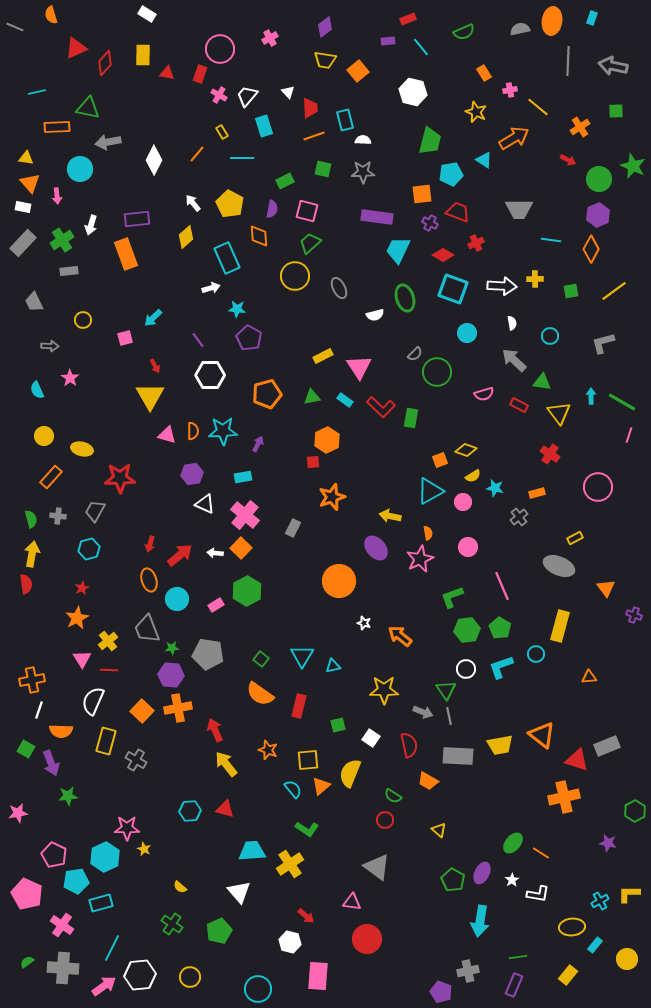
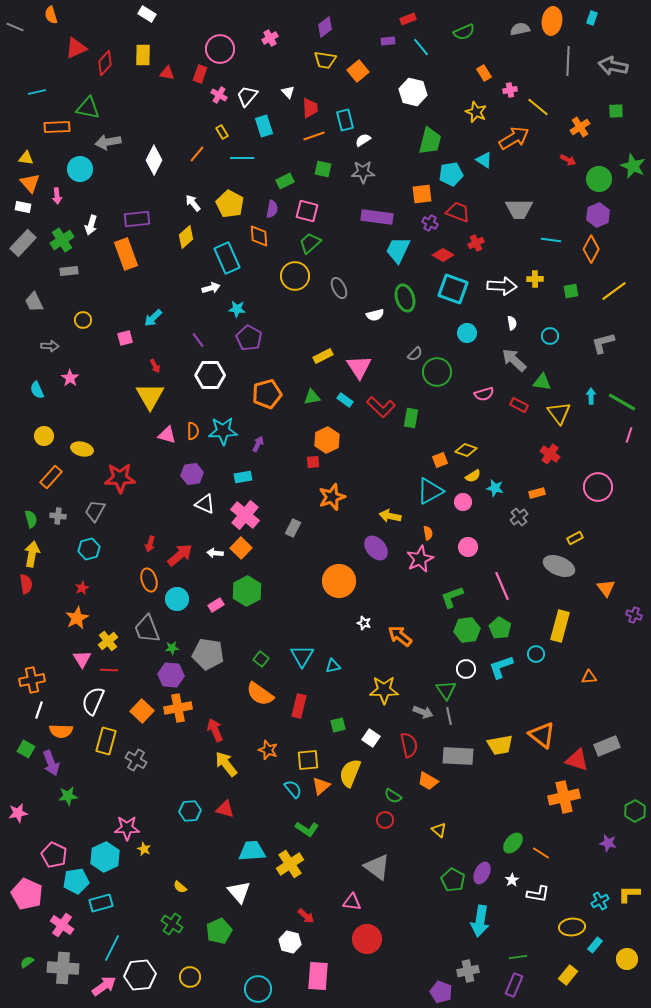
white semicircle at (363, 140): rotated 35 degrees counterclockwise
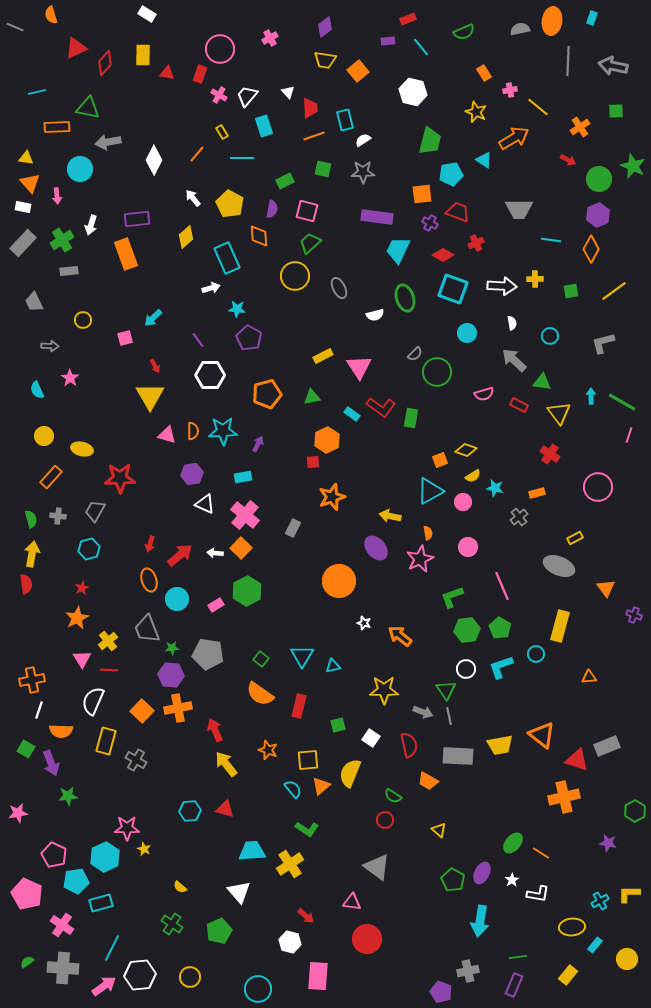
white arrow at (193, 203): moved 5 px up
cyan rectangle at (345, 400): moved 7 px right, 14 px down
red L-shape at (381, 407): rotated 8 degrees counterclockwise
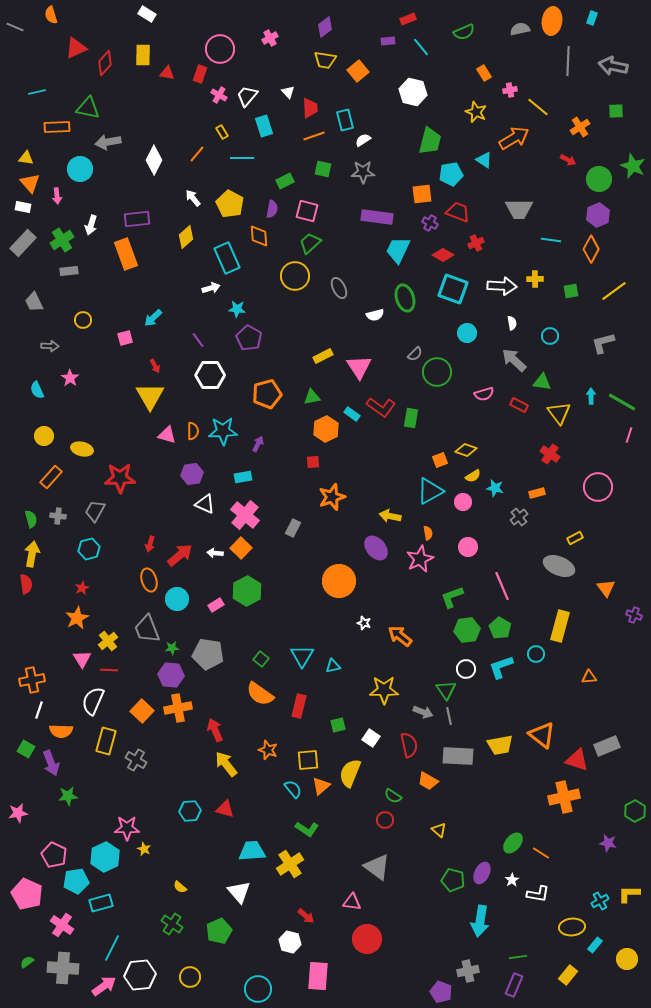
orange hexagon at (327, 440): moved 1 px left, 11 px up
green pentagon at (453, 880): rotated 15 degrees counterclockwise
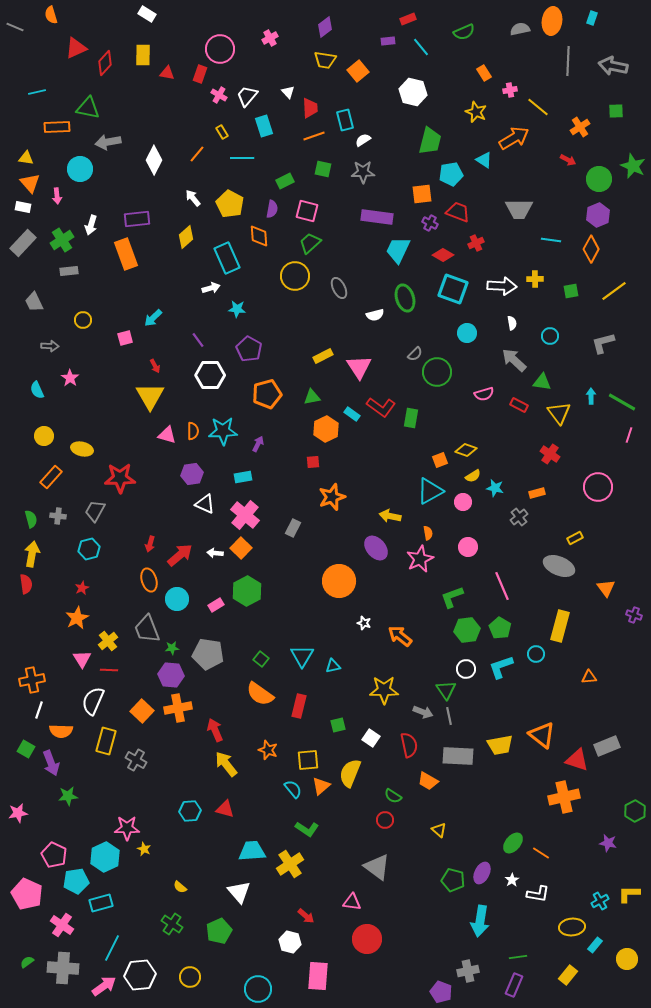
purple pentagon at (249, 338): moved 11 px down
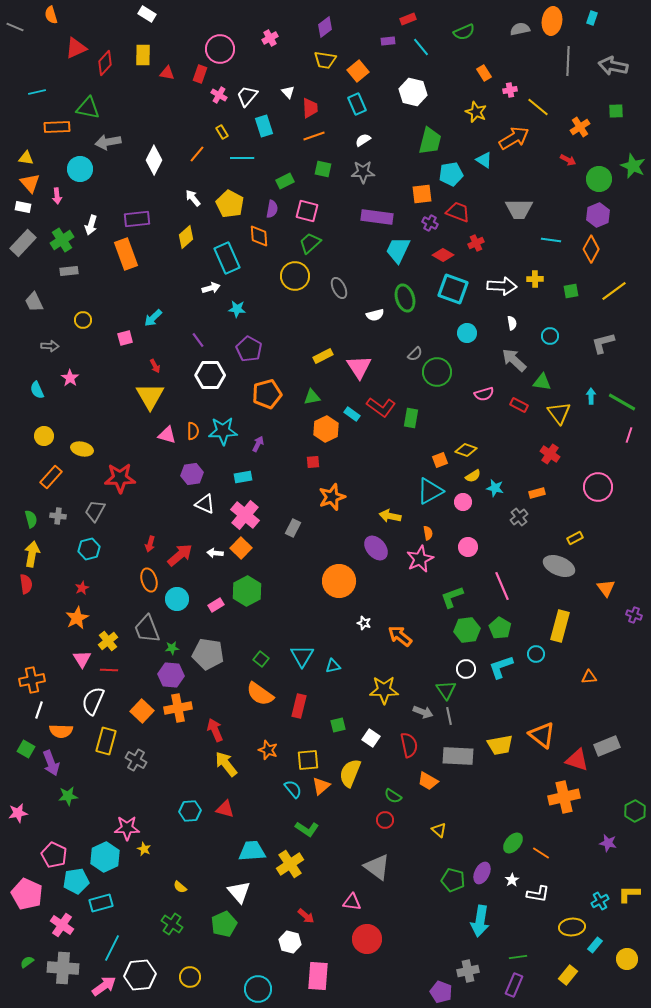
cyan rectangle at (345, 120): moved 12 px right, 16 px up; rotated 10 degrees counterclockwise
green pentagon at (219, 931): moved 5 px right, 7 px up
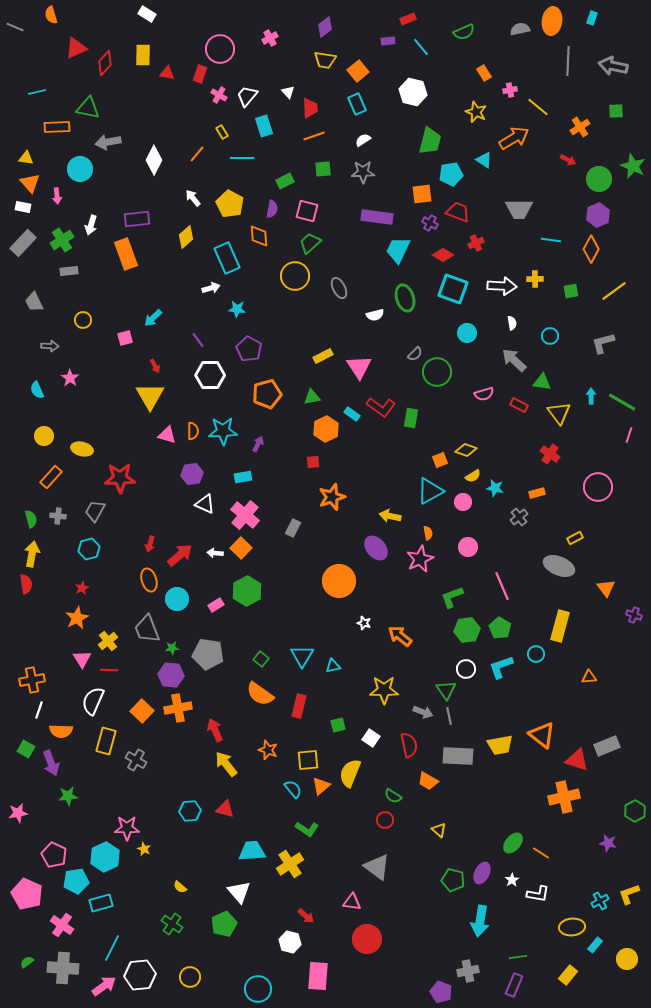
green square at (323, 169): rotated 18 degrees counterclockwise
yellow L-shape at (629, 894): rotated 20 degrees counterclockwise
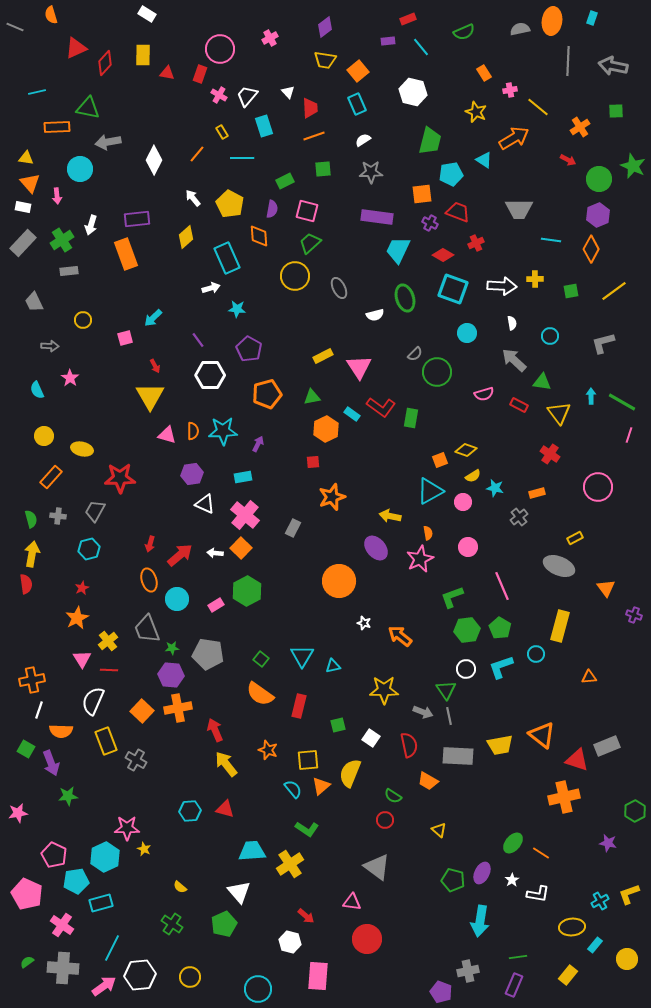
gray star at (363, 172): moved 8 px right
yellow rectangle at (106, 741): rotated 36 degrees counterclockwise
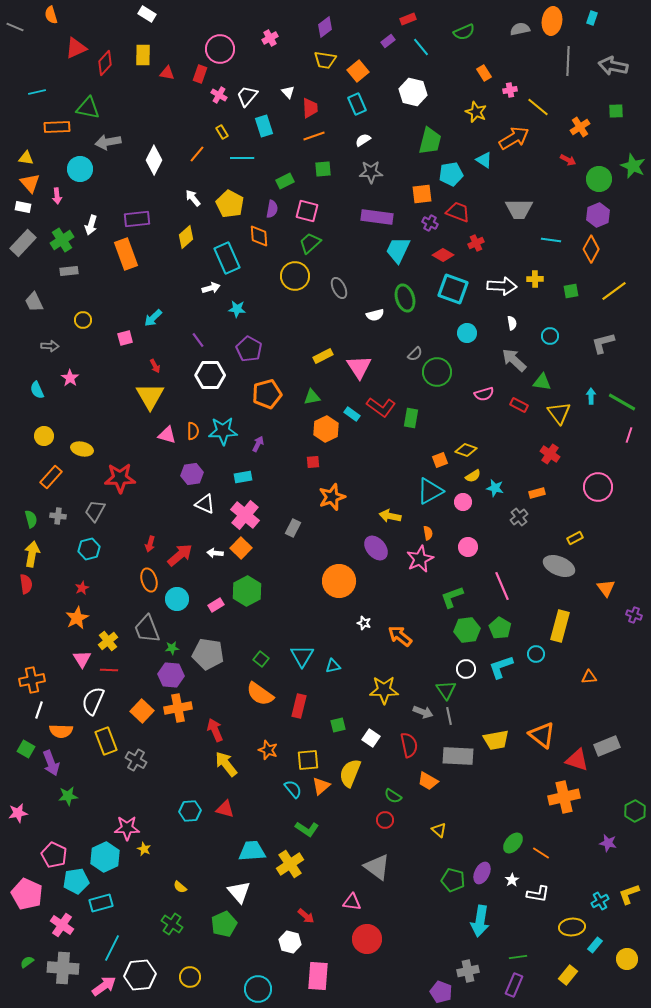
purple rectangle at (388, 41): rotated 32 degrees counterclockwise
yellow trapezoid at (500, 745): moved 4 px left, 5 px up
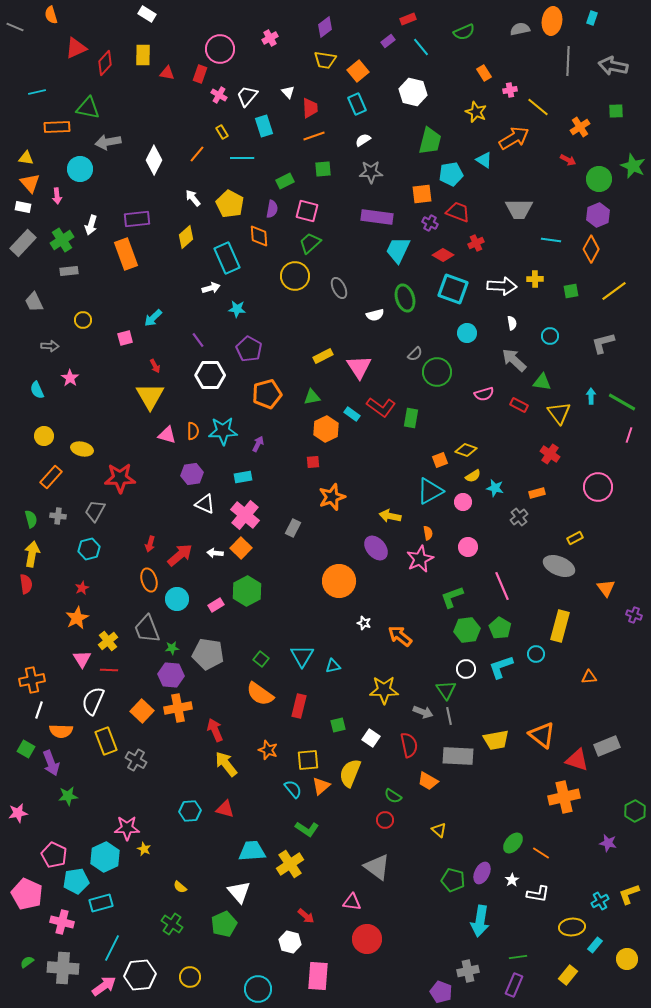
pink cross at (62, 925): moved 3 px up; rotated 20 degrees counterclockwise
